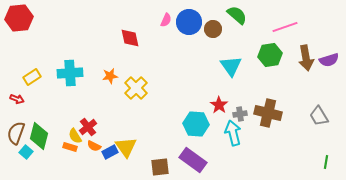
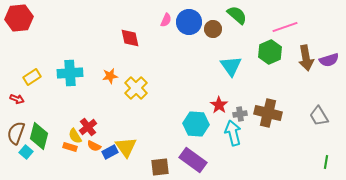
green hexagon: moved 3 px up; rotated 15 degrees counterclockwise
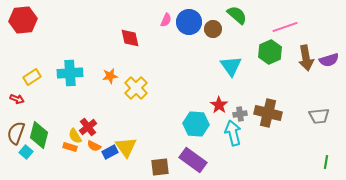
red hexagon: moved 4 px right, 2 px down
gray trapezoid: rotated 65 degrees counterclockwise
green diamond: moved 1 px up
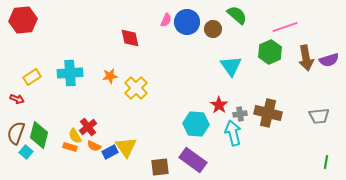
blue circle: moved 2 px left
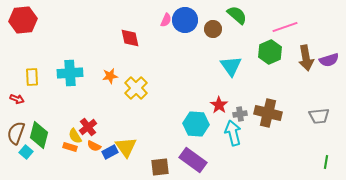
blue circle: moved 2 px left, 2 px up
yellow rectangle: rotated 60 degrees counterclockwise
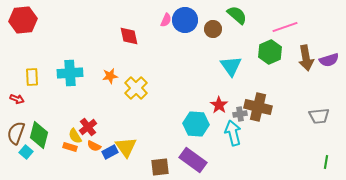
red diamond: moved 1 px left, 2 px up
brown cross: moved 10 px left, 6 px up
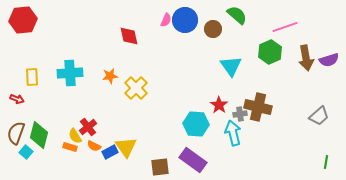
gray trapezoid: rotated 35 degrees counterclockwise
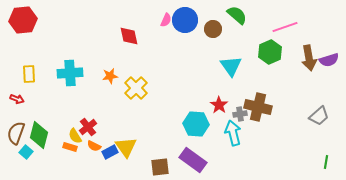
brown arrow: moved 3 px right
yellow rectangle: moved 3 px left, 3 px up
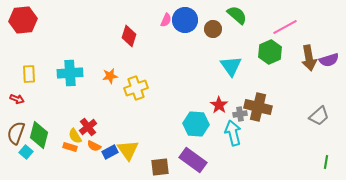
pink line: rotated 10 degrees counterclockwise
red diamond: rotated 30 degrees clockwise
yellow cross: rotated 25 degrees clockwise
yellow triangle: moved 2 px right, 3 px down
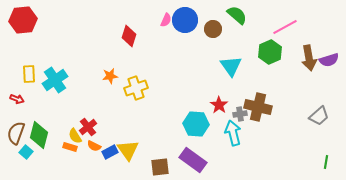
cyan cross: moved 15 px left, 7 px down; rotated 30 degrees counterclockwise
